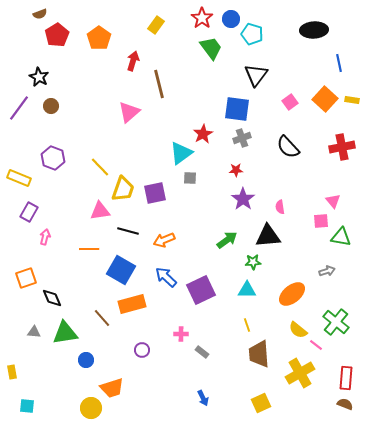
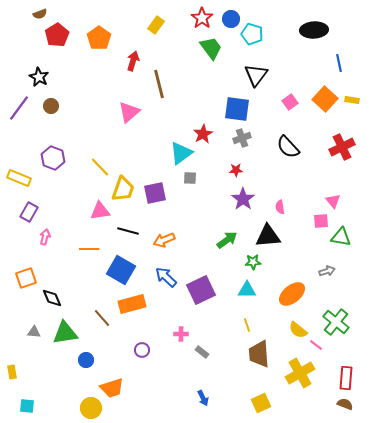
red cross at (342, 147): rotated 15 degrees counterclockwise
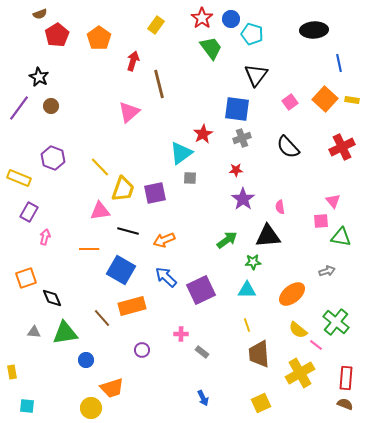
orange rectangle at (132, 304): moved 2 px down
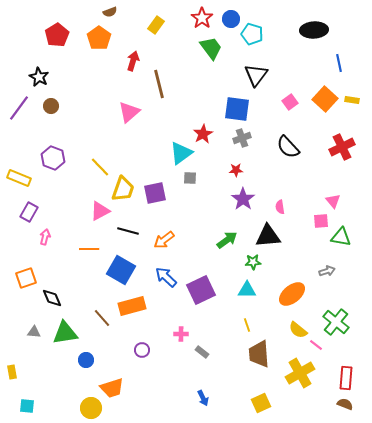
brown semicircle at (40, 14): moved 70 px right, 2 px up
pink triangle at (100, 211): rotated 20 degrees counterclockwise
orange arrow at (164, 240): rotated 15 degrees counterclockwise
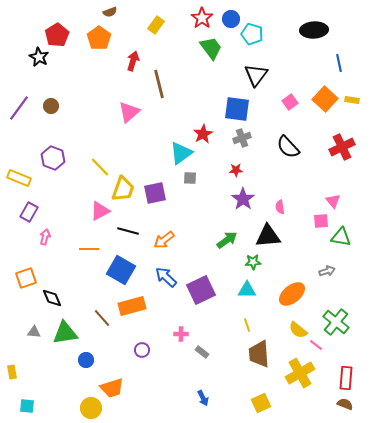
black star at (39, 77): moved 20 px up
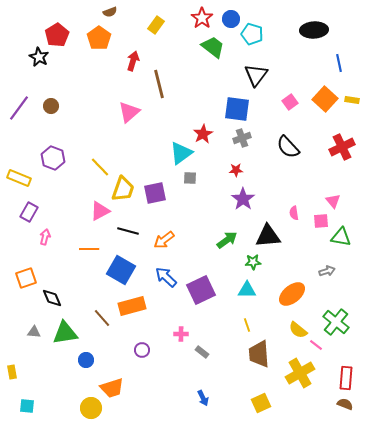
green trapezoid at (211, 48): moved 2 px right, 1 px up; rotated 15 degrees counterclockwise
pink semicircle at (280, 207): moved 14 px right, 6 px down
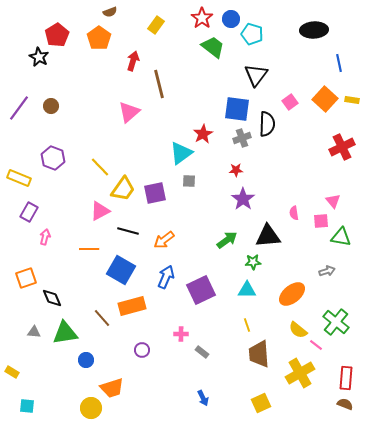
black semicircle at (288, 147): moved 21 px left, 23 px up; rotated 135 degrees counterclockwise
gray square at (190, 178): moved 1 px left, 3 px down
yellow trapezoid at (123, 189): rotated 16 degrees clockwise
blue arrow at (166, 277): rotated 70 degrees clockwise
yellow rectangle at (12, 372): rotated 48 degrees counterclockwise
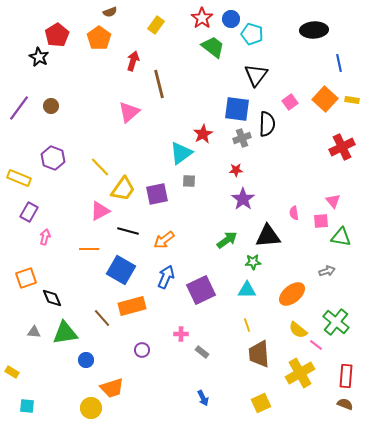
purple square at (155, 193): moved 2 px right, 1 px down
red rectangle at (346, 378): moved 2 px up
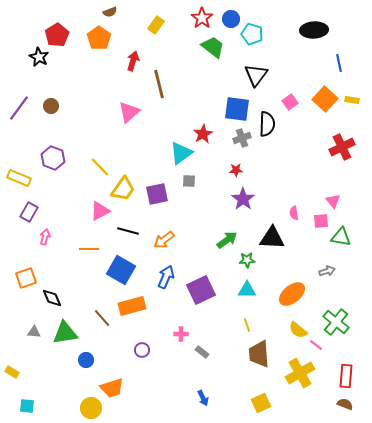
black triangle at (268, 236): moved 4 px right, 2 px down; rotated 8 degrees clockwise
green star at (253, 262): moved 6 px left, 2 px up
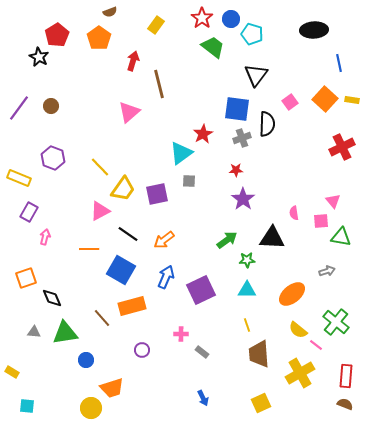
black line at (128, 231): moved 3 px down; rotated 20 degrees clockwise
